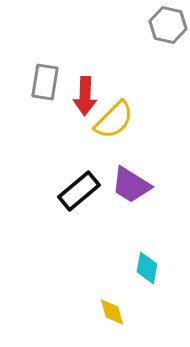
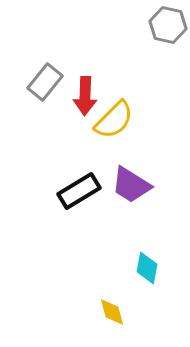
gray rectangle: rotated 30 degrees clockwise
black rectangle: rotated 9 degrees clockwise
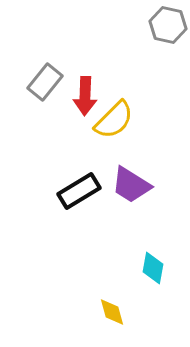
cyan diamond: moved 6 px right
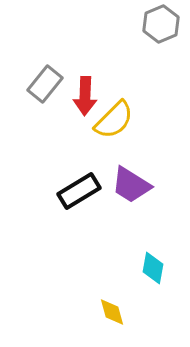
gray hexagon: moved 7 px left, 1 px up; rotated 24 degrees clockwise
gray rectangle: moved 2 px down
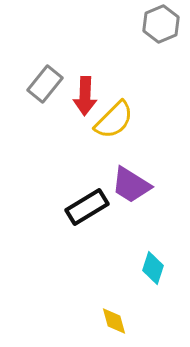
black rectangle: moved 8 px right, 16 px down
cyan diamond: rotated 8 degrees clockwise
yellow diamond: moved 2 px right, 9 px down
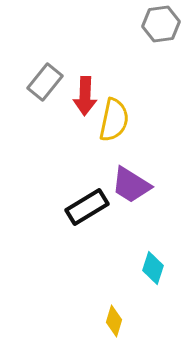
gray hexagon: rotated 15 degrees clockwise
gray rectangle: moved 2 px up
yellow semicircle: rotated 33 degrees counterclockwise
yellow diamond: rotated 32 degrees clockwise
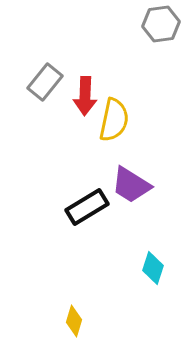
yellow diamond: moved 40 px left
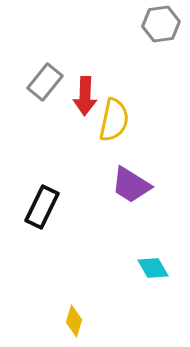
black rectangle: moved 45 px left; rotated 33 degrees counterclockwise
cyan diamond: rotated 48 degrees counterclockwise
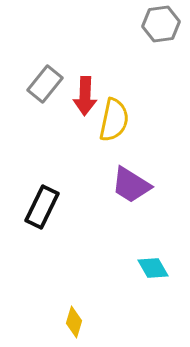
gray rectangle: moved 2 px down
yellow diamond: moved 1 px down
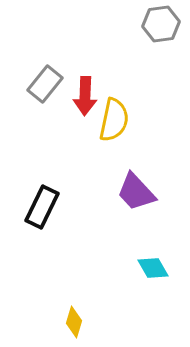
purple trapezoid: moved 5 px right, 7 px down; rotated 15 degrees clockwise
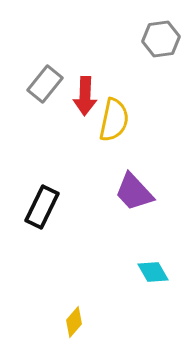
gray hexagon: moved 15 px down
purple trapezoid: moved 2 px left
cyan diamond: moved 4 px down
yellow diamond: rotated 24 degrees clockwise
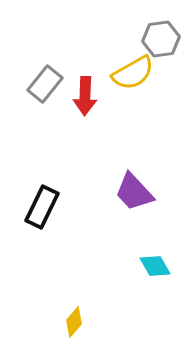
yellow semicircle: moved 19 px right, 47 px up; rotated 48 degrees clockwise
cyan diamond: moved 2 px right, 6 px up
